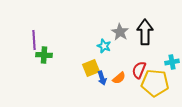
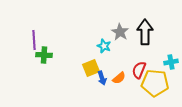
cyan cross: moved 1 px left
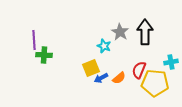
blue arrow: moved 1 px left; rotated 80 degrees clockwise
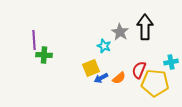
black arrow: moved 5 px up
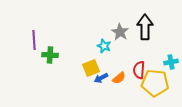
green cross: moved 6 px right
red semicircle: rotated 18 degrees counterclockwise
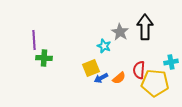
green cross: moved 6 px left, 3 px down
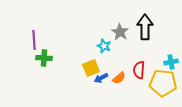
yellow pentagon: moved 8 px right
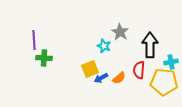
black arrow: moved 5 px right, 18 px down
yellow square: moved 1 px left, 1 px down
yellow pentagon: moved 1 px right, 1 px up
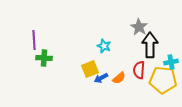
gray star: moved 19 px right, 5 px up
yellow pentagon: moved 1 px left, 2 px up
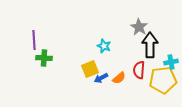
yellow pentagon: rotated 12 degrees counterclockwise
